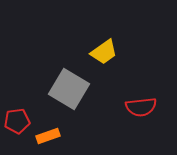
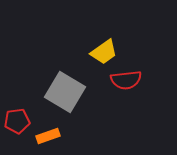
gray square: moved 4 px left, 3 px down
red semicircle: moved 15 px left, 27 px up
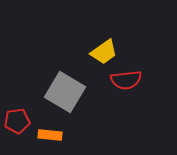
orange rectangle: moved 2 px right, 1 px up; rotated 25 degrees clockwise
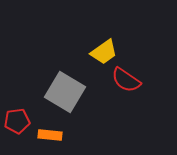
red semicircle: rotated 40 degrees clockwise
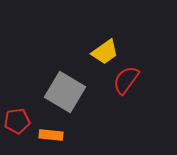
yellow trapezoid: moved 1 px right
red semicircle: rotated 92 degrees clockwise
orange rectangle: moved 1 px right
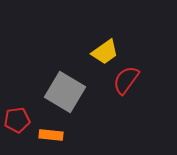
red pentagon: moved 1 px up
